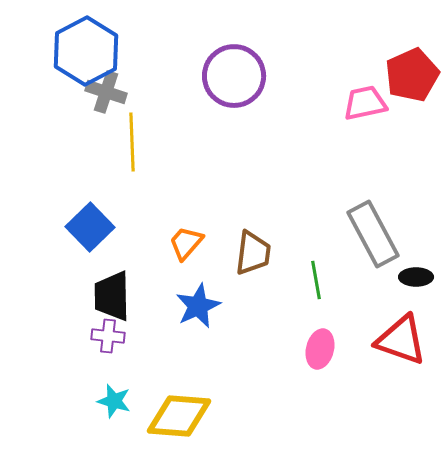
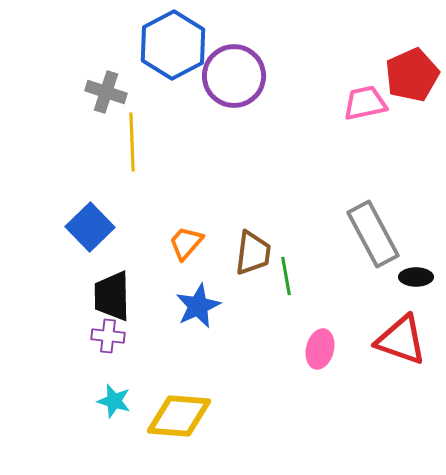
blue hexagon: moved 87 px right, 6 px up
green line: moved 30 px left, 4 px up
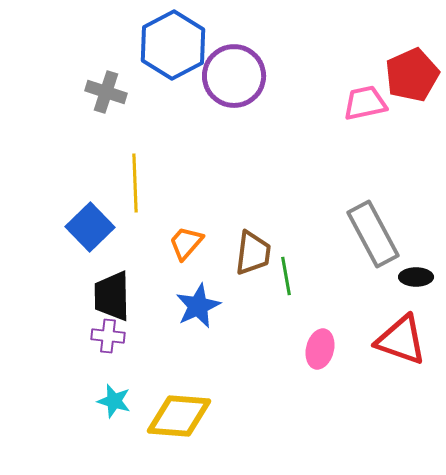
yellow line: moved 3 px right, 41 px down
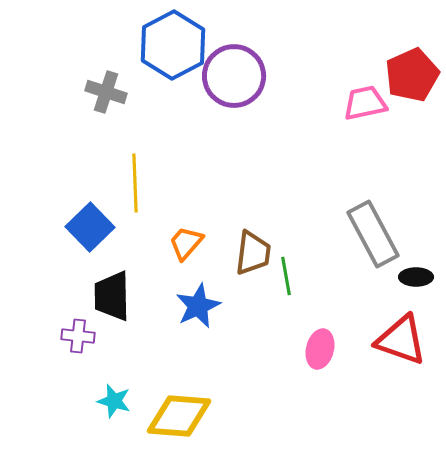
purple cross: moved 30 px left
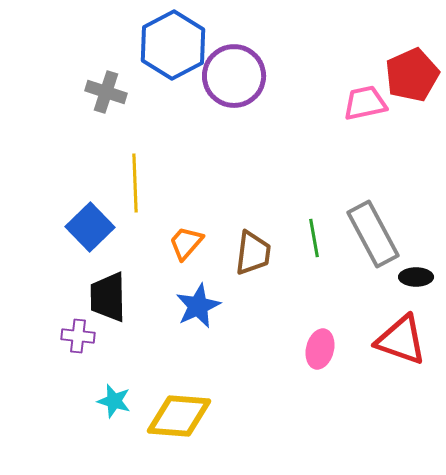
green line: moved 28 px right, 38 px up
black trapezoid: moved 4 px left, 1 px down
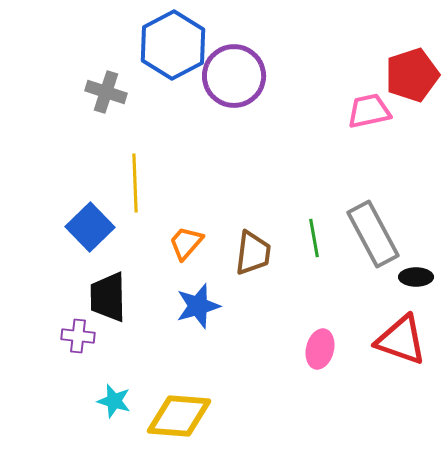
red pentagon: rotated 6 degrees clockwise
pink trapezoid: moved 4 px right, 8 px down
blue star: rotated 9 degrees clockwise
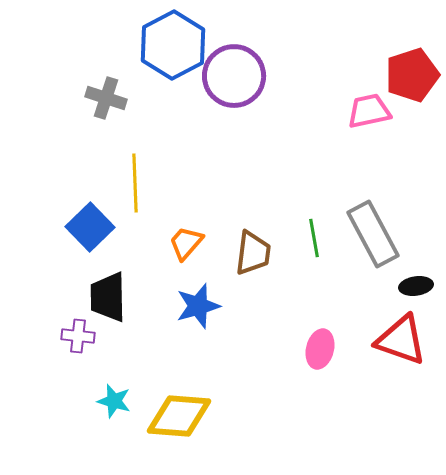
gray cross: moved 6 px down
black ellipse: moved 9 px down; rotated 8 degrees counterclockwise
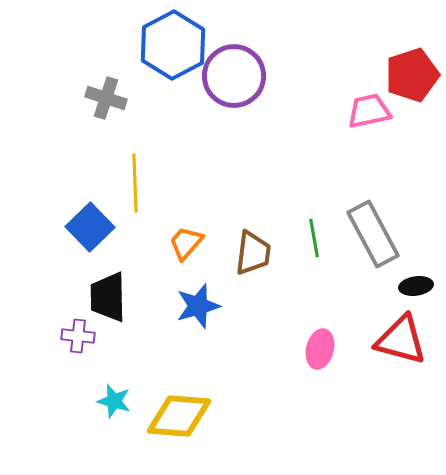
red triangle: rotated 4 degrees counterclockwise
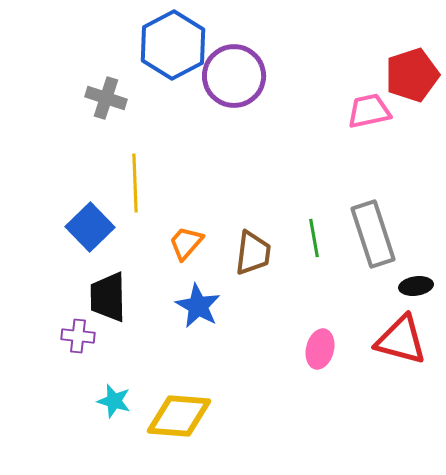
gray rectangle: rotated 10 degrees clockwise
blue star: rotated 27 degrees counterclockwise
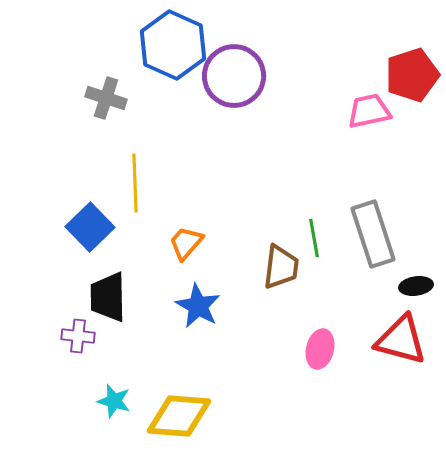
blue hexagon: rotated 8 degrees counterclockwise
brown trapezoid: moved 28 px right, 14 px down
